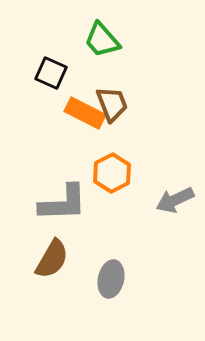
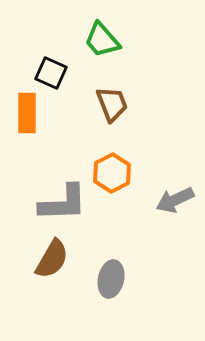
orange rectangle: moved 58 px left; rotated 63 degrees clockwise
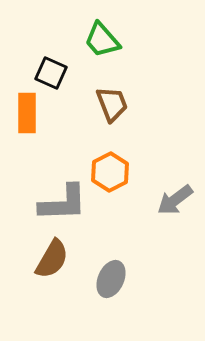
orange hexagon: moved 2 px left, 1 px up
gray arrow: rotated 12 degrees counterclockwise
gray ellipse: rotated 12 degrees clockwise
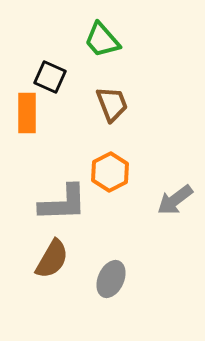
black square: moved 1 px left, 4 px down
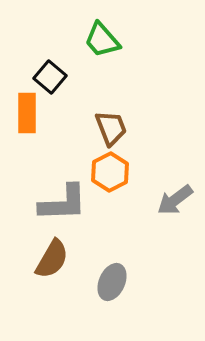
black square: rotated 16 degrees clockwise
brown trapezoid: moved 1 px left, 24 px down
gray ellipse: moved 1 px right, 3 px down
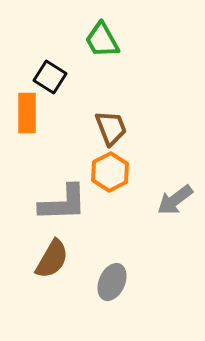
green trapezoid: rotated 12 degrees clockwise
black square: rotated 8 degrees counterclockwise
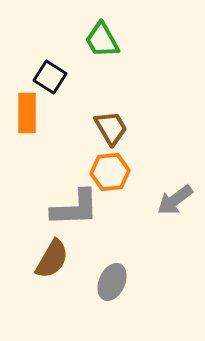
brown trapezoid: rotated 9 degrees counterclockwise
orange hexagon: rotated 21 degrees clockwise
gray L-shape: moved 12 px right, 5 px down
